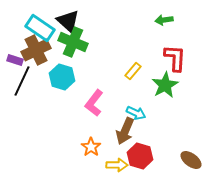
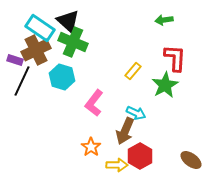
red hexagon: rotated 15 degrees clockwise
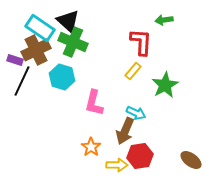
red L-shape: moved 34 px left, 16 px up
pink L-shape: rotated 24 degrees counterclockwise
red hexagon: rotated 20 degrees clockwise
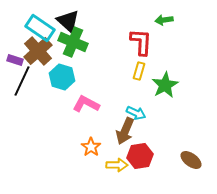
brown cross: moved 2 px right, 1 px down; rotated 16 degrees counterclockwise
yellow rectangle: moved 6 px right; rotated 24 degrees counterclockwise
pink L-shape: moved 8 px left, 1 px down; rotated 104 degrees clockwise
